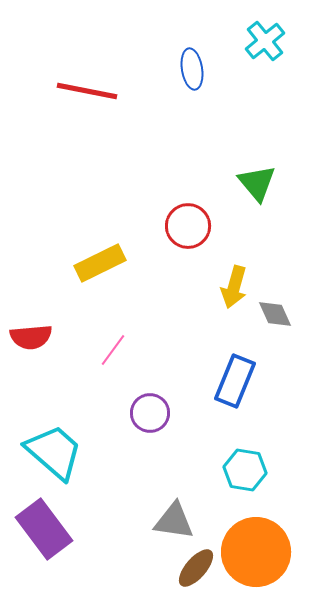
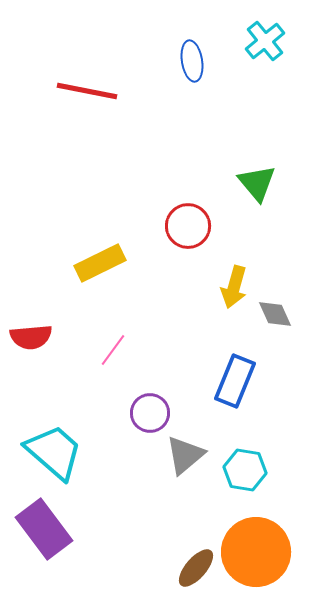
blue ellipse: moved 8 px up
gray triangle: moved 11 px right, 66 px up; rotated 48 degrees counterclockwise
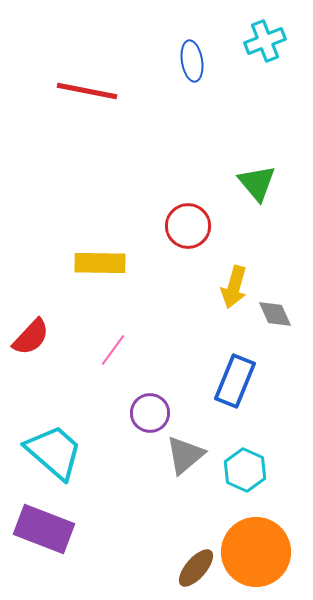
cyan cross: rotated 18 degrees clockwise
yellow rectangle: rotated 27 degrees clockwise
red semicircle: rotated 42 degrees counterclockwise
cyan hexagon: rotated 15 degrees clockwise
purple rectangle: rotated 32 degrees counterclockwise
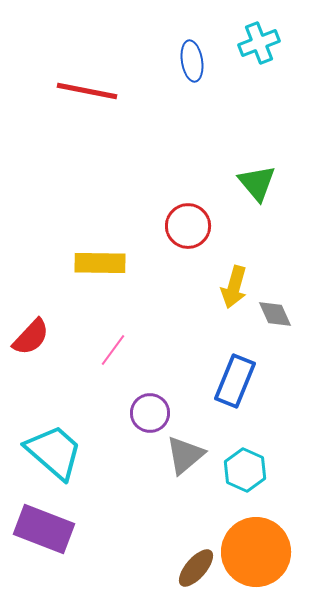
cyan cross: moved 6 px left, 2 px down
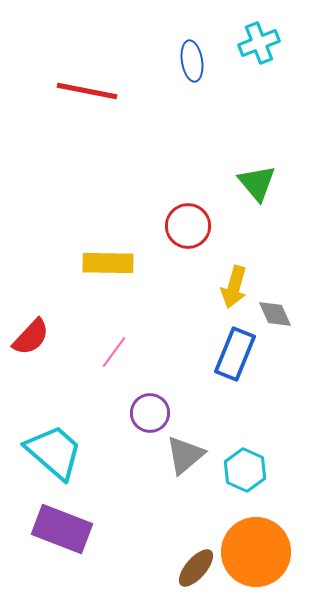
yellow rectangle: moved 8 px right
pink line: moved 1 px right, 2 px down
blue rectangle: moved 27 px up
purple rectangle: moved 18 px right
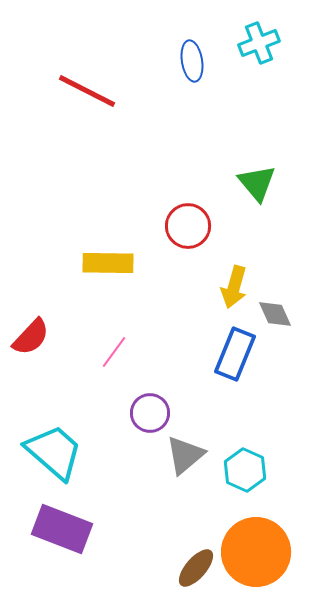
red line: rotated 16 degrees clockwise
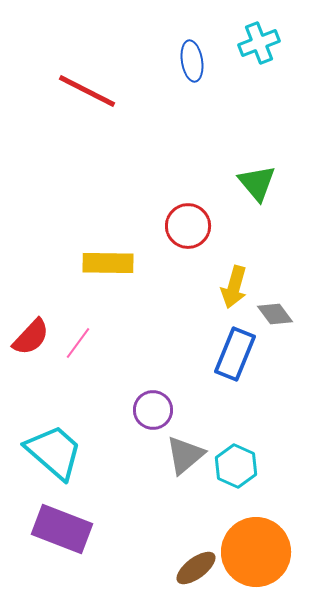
gray diamond: rotated 12 degrees counterclockwise
pink line: moved 36 px left, 9 px up
purple circle: moved 3 px right, 3 px up
cyan hexagon: moved 9 px left, 4 px up
brown ellipse: rotated 12 degrees clockwise
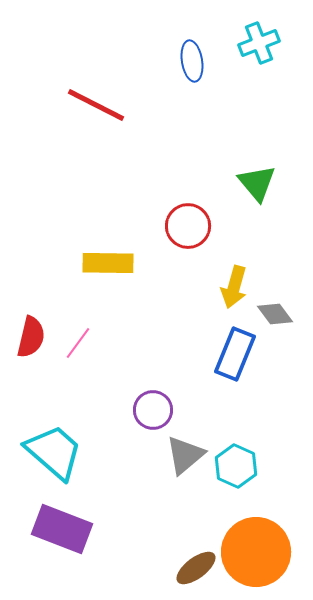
red line: moved 9 px right, 14 px down
red semicircle: rotated 30 degrees counterclockwise
